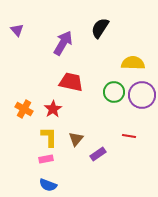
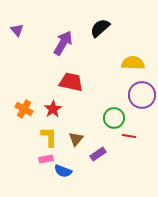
black semicircle: rotated 15 degrees clockwise
green circle: moved 26 px down
blue semicircle: moved 15 px right, 14 px up
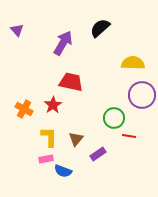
red star: moved 4 px up
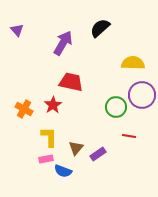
green circle: moved 2 px right, 11 px up
brown triangle: moved 9 px down
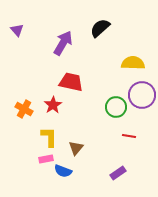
purple rectangle: moved 20 px right, 19 px down
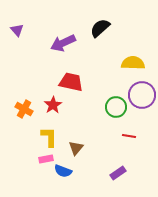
purple arrow: rotated 145 degrees counterclockwise
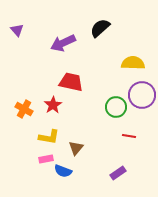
yellow L-shape: rotated 100 degrees clockwise
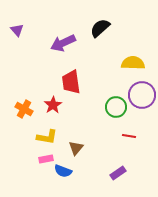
red trapezoid: rotated 110 degrees counterclockwise
yellow L-shape: moved 2 px left
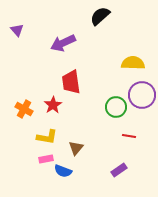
black semicircle: moved 12 px up
purple rectangle: moved 1 px right, 3 px up
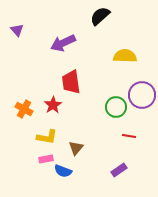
yellow semicircle: moved 8 px left, 7 px up
